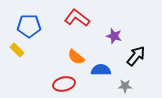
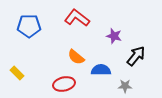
yellow rectangle: moved 23 px down
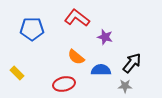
blue pentagon: moved 3 px right, 3 px down
purple star: moved 9 px left, 1 px down
black arrow: moved 4 px left, 7 px down
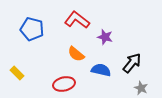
red L-shape: moved 2 px down
blue pentagon: rotated 15 degrees clockwise
orange semicircle: moved 3 px up
blue semicircle: rotated 12 degrees clockwise
gray star: moved 16 px right, 2 px down; rotated 24 degrees clockwise
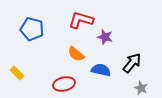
red L-shape: moved 4 px right; rotated 20 degrees counterclockwise
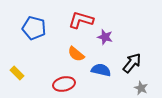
blue pentagon: moved 2 px right, 1 px up
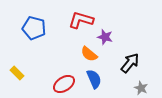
orange semicircle: moved 13 px right
black arrow: moved 2 px left
blue semicircle: moved 7 px left, 9 px down; rotated 54 degrees clockwise
red ellipse: rotated 20 degrees counterclockwise
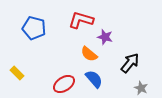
blue semicircle: rotated 18 degrees counterclockwise
